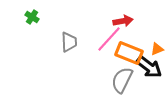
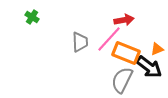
red arrow: moved 1 px right, 1 px up
gray trapezoid: moved 11 px right
orange rectangle: moved 3 px left
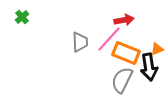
green cross: moved 10 px left; rotated 16 degrees clockwise
black arrow: rotated 44 degrees clockwise
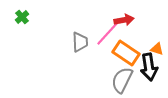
pink line: moved 1 px left, 6 px up
orange triangle: rotated 40 degrees clockwise
orange rectangle: rotated 12 degrees clockwise
